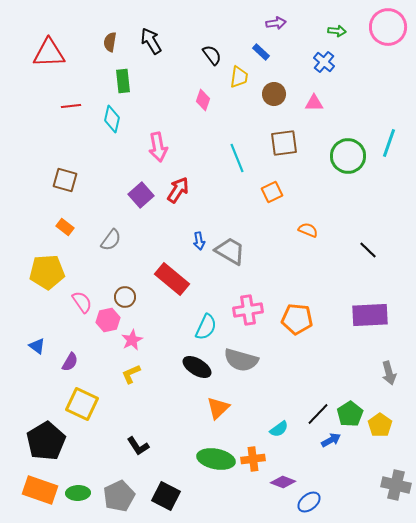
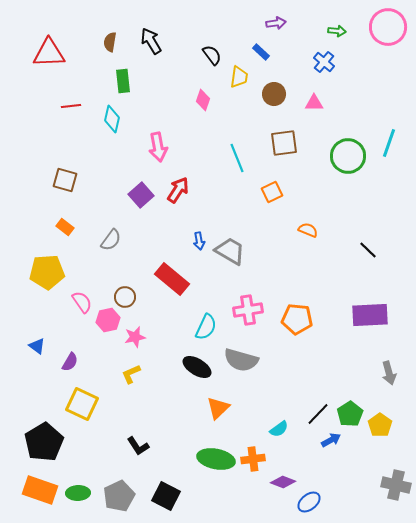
pink star at (132, 340): moved 3 px right, 3 px up; rotated 15 degrees clockwise
black pentagon at (46, 441): moved 2 px left, 1 px down
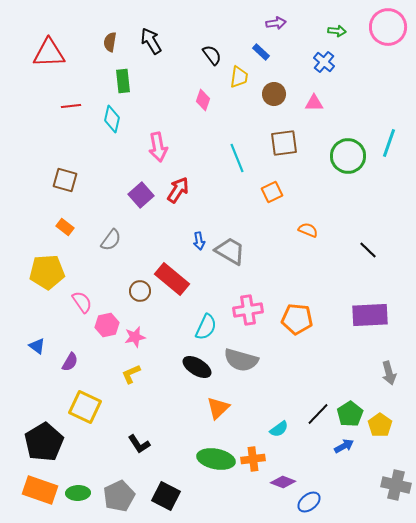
brown circle at (125, 297): moved 15 px right, 6 px up
pink hexagon at (108, 320): moved 1 px left, 5 px down
yellow square at (82, 404): moved 3 px right, 3 px down
blue arrow at (331, 440): moved 13 px right, 6 px down
black L-shape at (138, 446): moved 1 px right, 2 px up
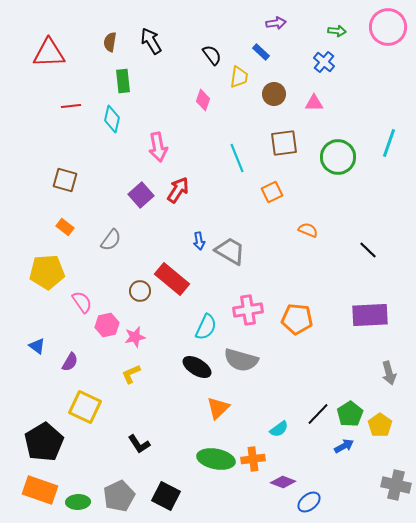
green circle at (348, 156): moved 10 px left, 1 px down
green ellipse at (78, 493): moved 9 px down
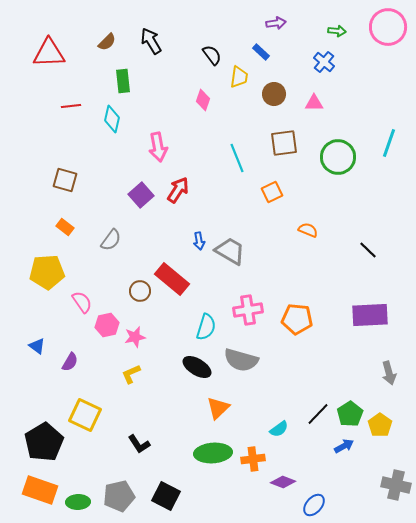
brown semicircle at (110, 42): moved 3 px left; rotated 144 degrees counterclockwise
cyan semicircle at (206, 327): rotated 8 degrees counterclockwise
yellow square at (85, 407): moved 8 px down
green ellipse at (216, 459): moved 3 px left, 6 px up; rotated 15 degrees counterclockwise
gray pentagon at (119, 496): rotated 12 degrees clockwise
blue ellipse at (309, 502): moved 5 px right, 3 px down; rotated 10 degrees counterclockwise
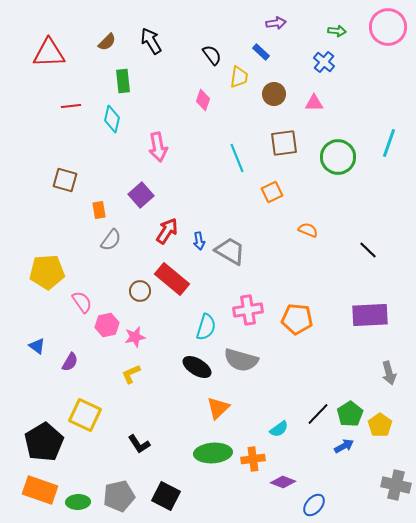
red arrow at (178, 190): moved 11 px left, 41 px down
orange rectangle at (65, 227): moved 34 px right, 17 px up; rotated 42 degrees clockwise
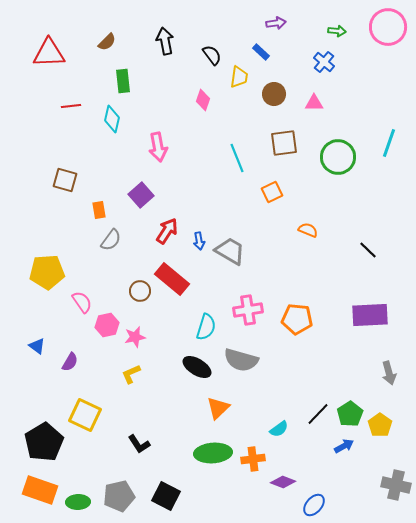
black arrow at (151, 41): moved 14 px right; rotated 20 degrees clockwise
